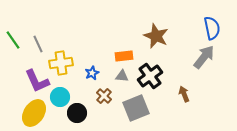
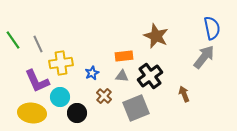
yellow ellipse: moved 2 px left; rotated 64 degrees clockwise
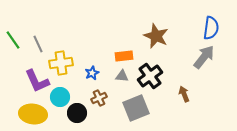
blue semicircle: moved 1 px left; rotated 20 degrees clockwise
brown cross: moved 5 px left, 2 px down; rotated 21 degrees clockwise
yellow ellipse: moved 1 px right, 1 px down
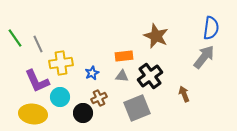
green line: moved 2 px right, 2 px up
gray square: moved 1 px right
black circle: moved 6 px right
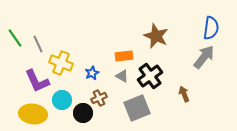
yellow cross: rotated 30 degrees clockwise
gray triangle: rotated 24 degrees clockwise
cyan circle: moved 2 px right, 3 px down
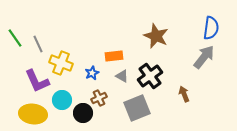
orange rectangle: moved 10 px left
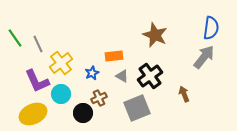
brown star: moved 1 px left, 1 px up
yellow cross: rotated 30 degrees clockwise
cyan circle: moved 1 px left, 6 px up
yellow ellipse: rotated 32 degrees counterclockwise
